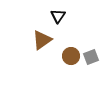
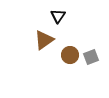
brown triangle: moved 2 px right
brown circle: moved 1 px left, 1 px up
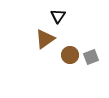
brown triangle: moved 1 px right, 1 px up
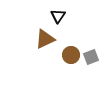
brown triangle: rotated 10 degrees clockwise
brown circle: moved 1 px right
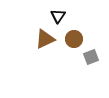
brown circle: moved 3 px right, 16 px up
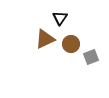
black triangle: moved 2 px right, 2 px down
brown circle: moved 3 px left, 5 px down
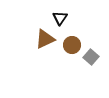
brown circle: moved 1 px right, 1 px down
gray square: rotated 28 degrees counterclockwise
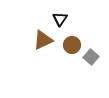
black triangle: moved 1 px down
brown triangle: moved 2 px left, 1 px down
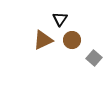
brown circle: moved 5 px up
gray square: moved 3 px right, 1 px down
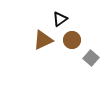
black triangle: rotated 21 degrees clockwise
gray square: moved 3 px left
